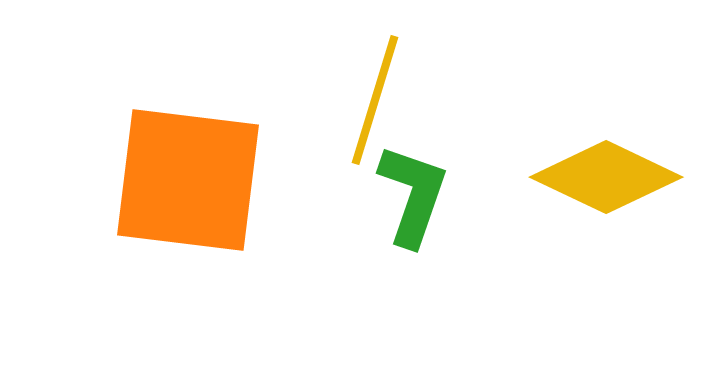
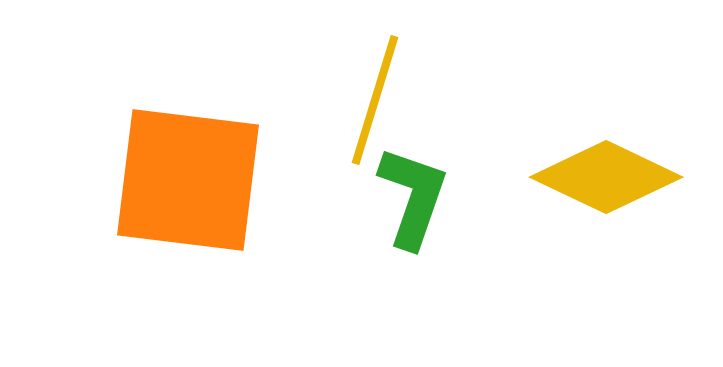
green L-shape: moved 2 px down
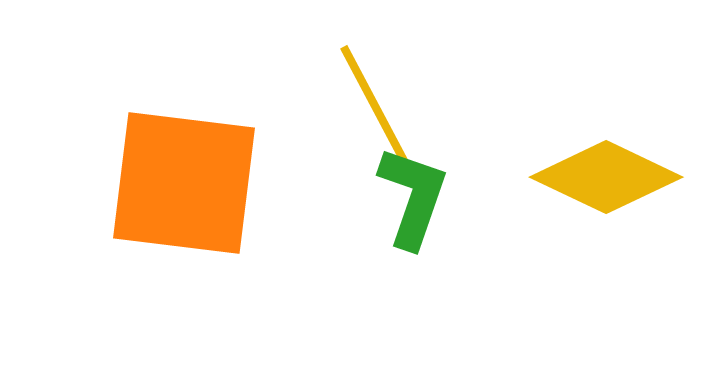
yellow line: moved 6 px down; rotated 45 degrees counterclockwise
orange square: moved 4 px left, 3 px down
